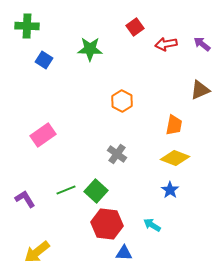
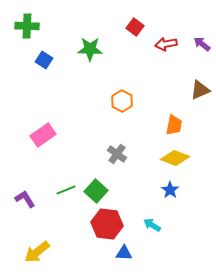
red square: rotated 18 degrees counterclockwise
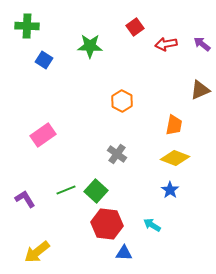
red square: rotated 18 degrees clockwise
green star: moved 3 px up
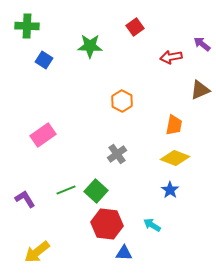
red arrow: moved 5 px right, 13 px down
gray cross: rotated 18 degrees clockwise
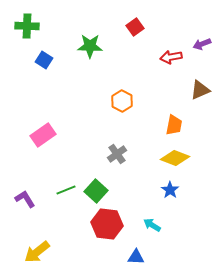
purple arrow: rotated 60 degrees counterclockwise
blue triangle: moved 12 px right, 4 px down
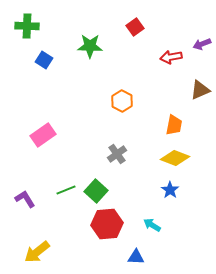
red hexagon: rotated 12 degrees counterclockwise
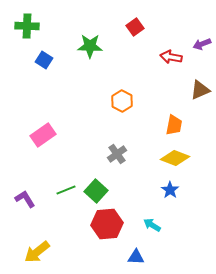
red arrow: rotated 20 degrees clockwise
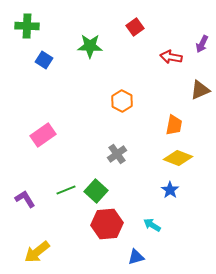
purple arrow: rotated 42 degrees counterclockwise
yellow diamond: moved 3 px right
blue triangle: rotated 18 degrees counterclockwise
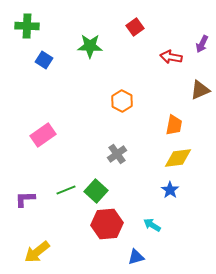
yellow diamond: rotated 28 degrees counterclockwise
purple L-shape: rotated 60 degrees counterclockwise
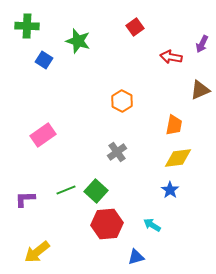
green star: moved 12 px left, 5 px up; rotated 15 degrees clockwise
gray cross: moved 2 px up
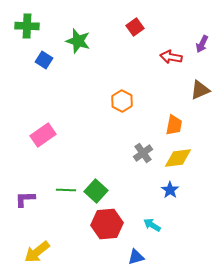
gray cross: moved 26 px right, 1 px down
green line: rotated 24 degrees clockwise
